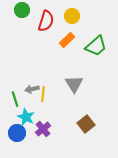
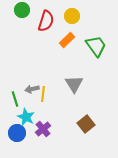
green trapezoid: rotated 85 degrees counterclockwise
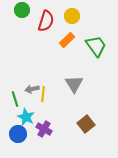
purple cross: moved 1 px right; rotated 21 degrees counterclockwise
blue circle: moved 1 px right, 1 px down
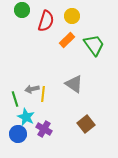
green trapezoid: moved 2 px left, 1 px up
gray triangle: rotated 24 degrees counterclockwise
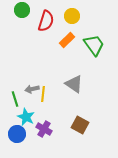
brown square: moved 6 px left, 1 px down; rotated 24 degrees counterclockwise
blue circle: moved 1 px left
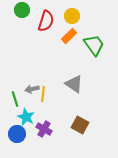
orange rectangle: moved 2 px right, 4 px up
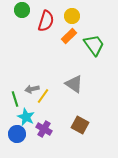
yellow line: moved 2 px down; rotated 28 degrees clockwise
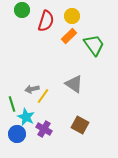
green line: moved 3 px left, 5 px down
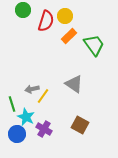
green circle: moved 1 px right
yellow circle: moved 7 px left
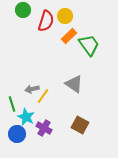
green trapezoid: moved 5 px left
purple cross: moved 1 px up
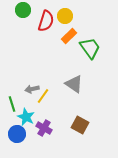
green trapezoid: moved 1 px right, 3 px down
